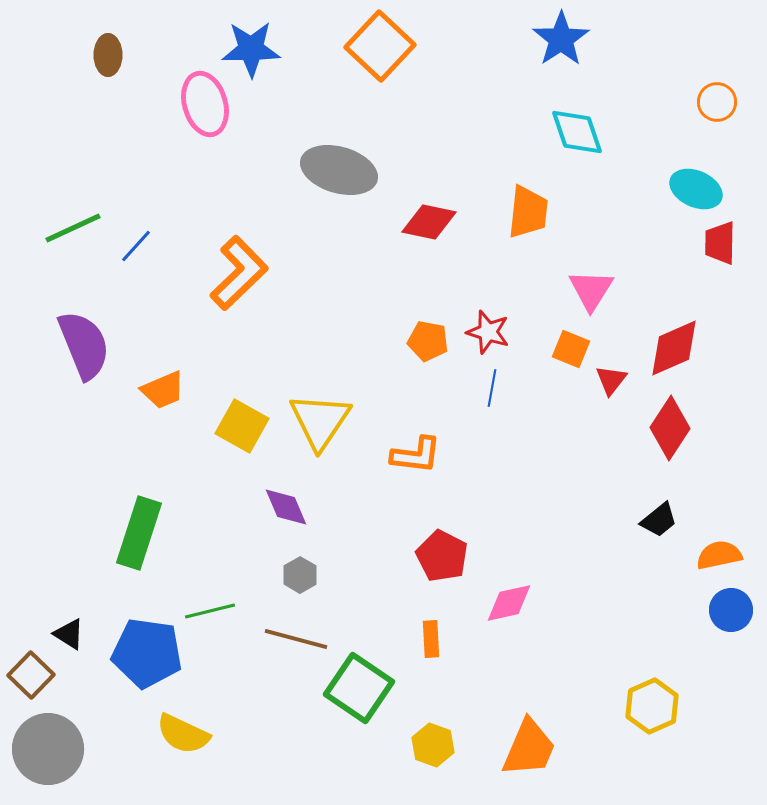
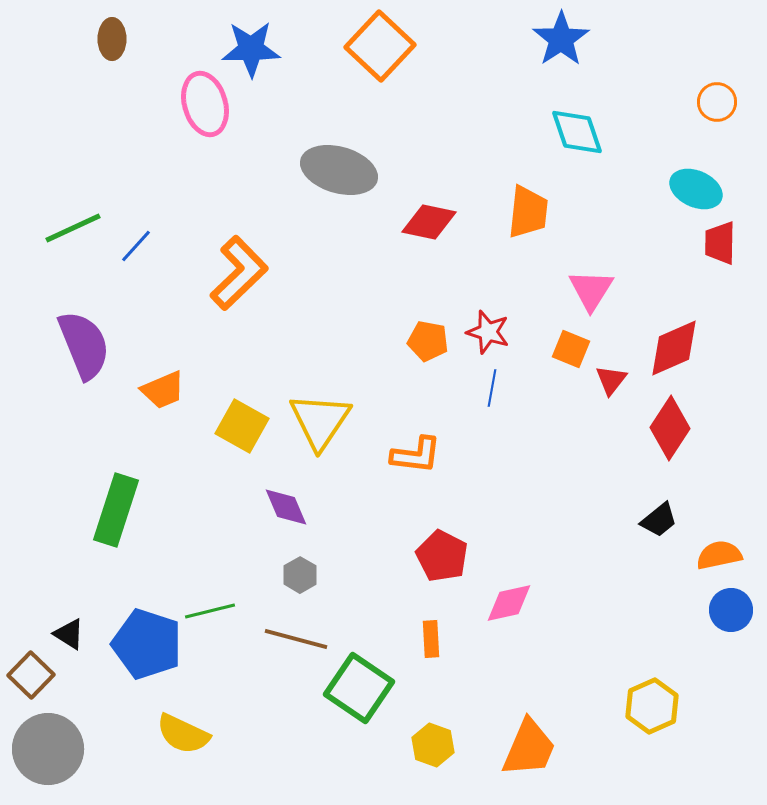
brown ellipse at (108, 55): moved 4 px right, 16 px up
green rectangle at (139, 533): moved 23 px left, 23 px up
blue pentagon at (147, 653): moved 9 px up; rotated 10 degrees clockwise
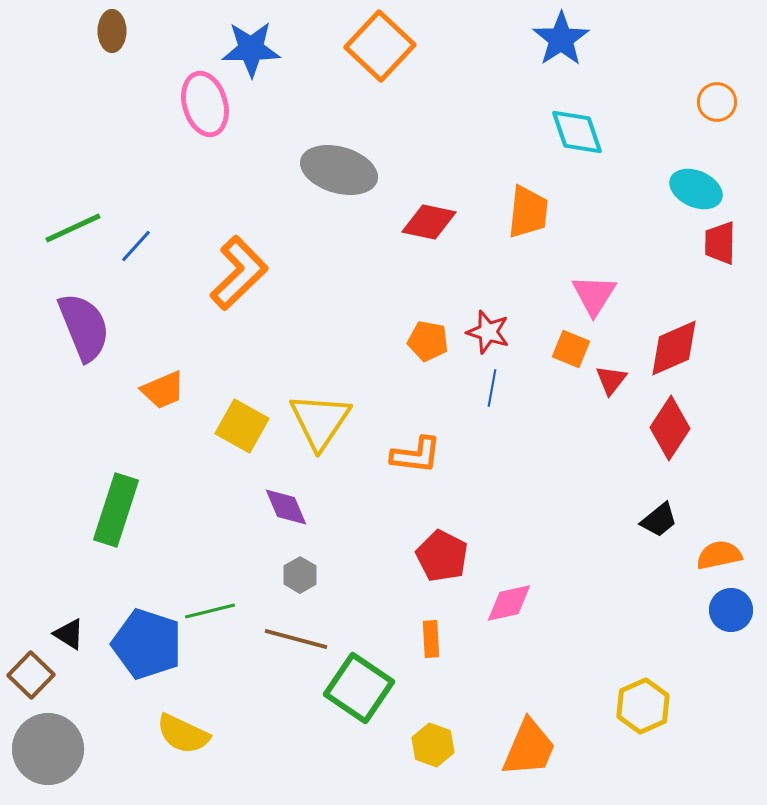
brown ellipse at (112, 39): moved 8 px up
pink triangle at (591, 290): moved 3 px right, 5 px down
purple semicircle at (84, 345): moved 18 px up
yellow hexagon at (652, 706): moved 9 px left
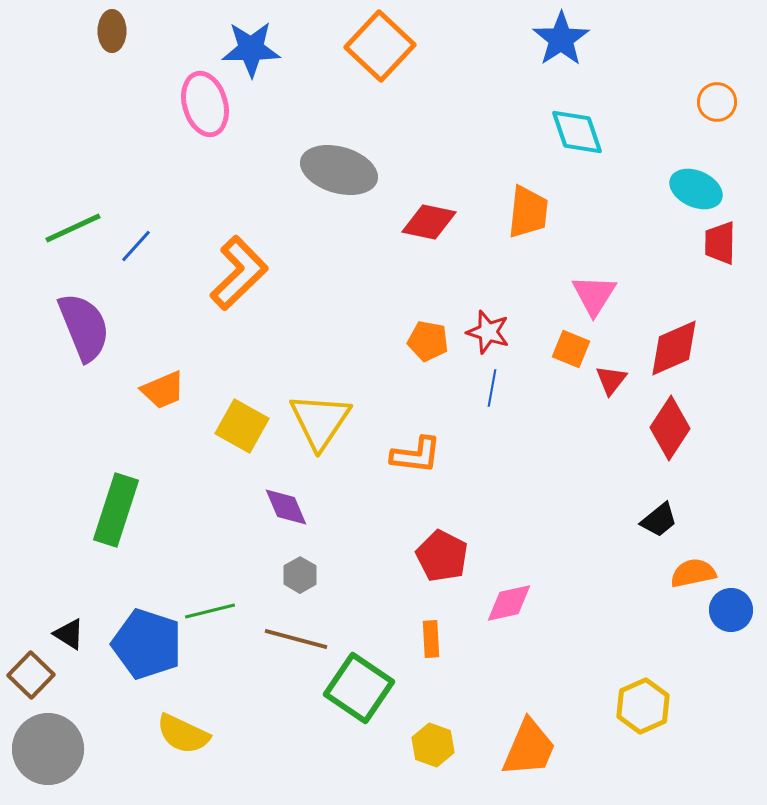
orange semicircle at (719, 555): moved 26 px left, 18 px down
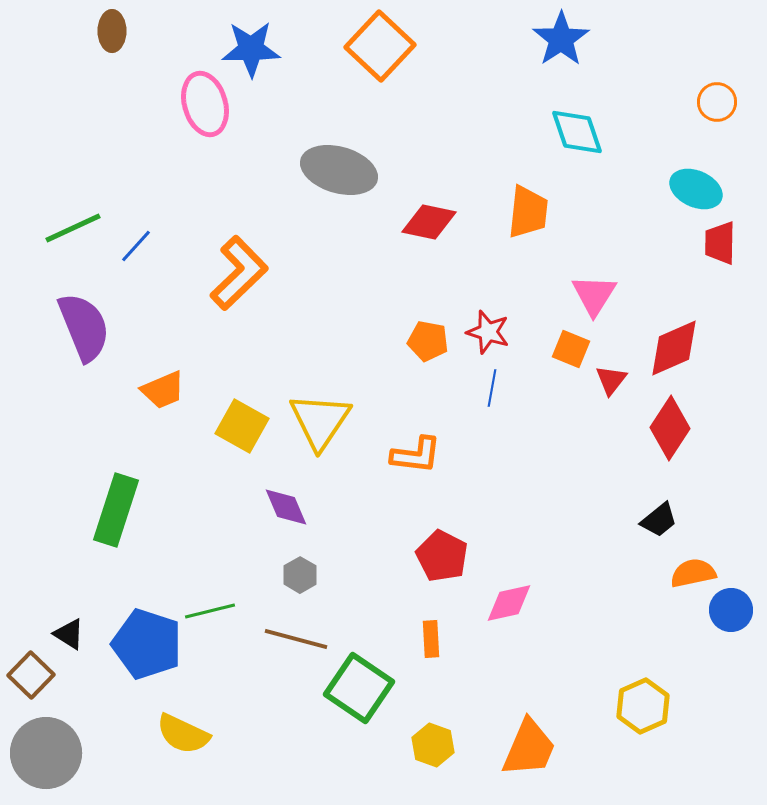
gray circle at (48, 749): moved 2 px left, 4 px down
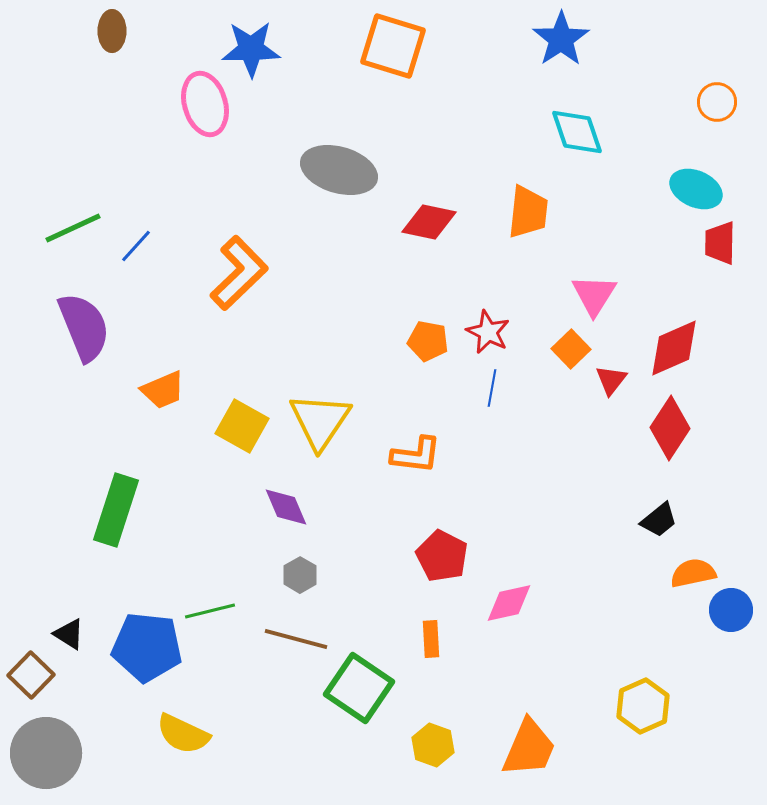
orange square at (380, 46): moved 13 px right; rotated 26 degrees counterclockwise
red star at (488, 332): rotated 9 degrees clockwise
orange square at (571, 349): rotated 24 degrees clockwise
blue pentagon at (147, 644): moved 3 px down; rotated 12 degrees counterclockwise
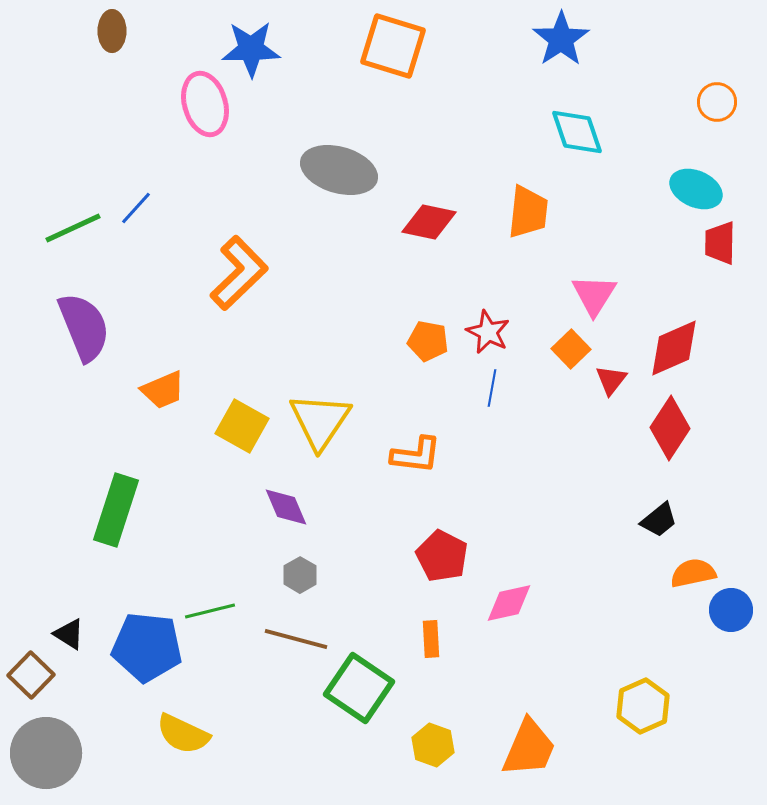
blue line at (136, 246): moved 38 px up
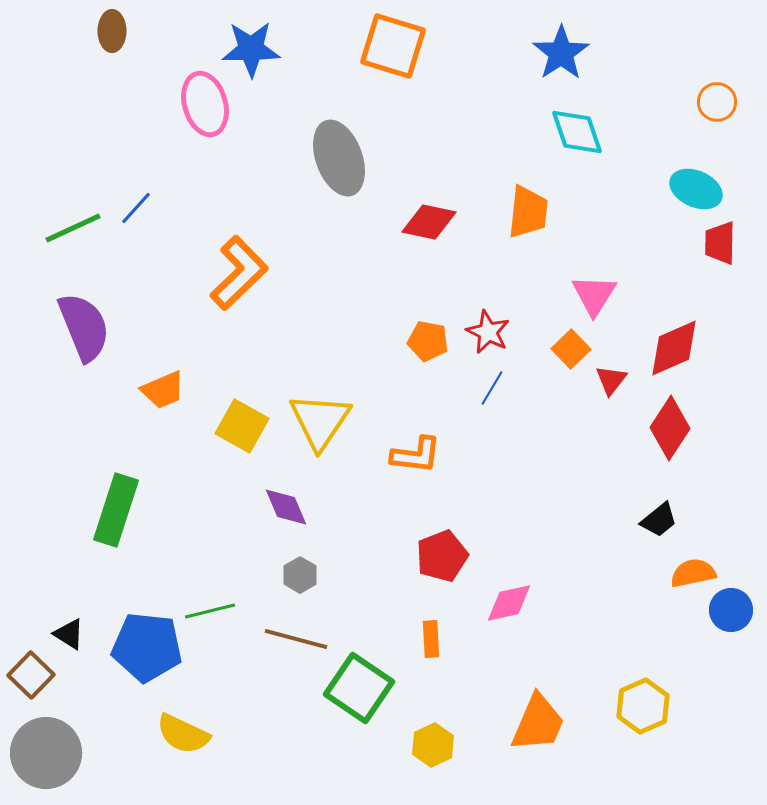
blue star at (561, 39): moved 14 px down
gray ellipse at (339, 170): moved 12 px up; rotated 54 degrees clockwise
blue line at (492, 388): rotated 21 degrees clockwise
red pentagon at (442, 556): rotated 24 degrees clockwise
yellow hexagon at (433, 745): rotated 15 degrees clockwise
orange trapezoid at (529, 748): moved 9 px right, 25 px up
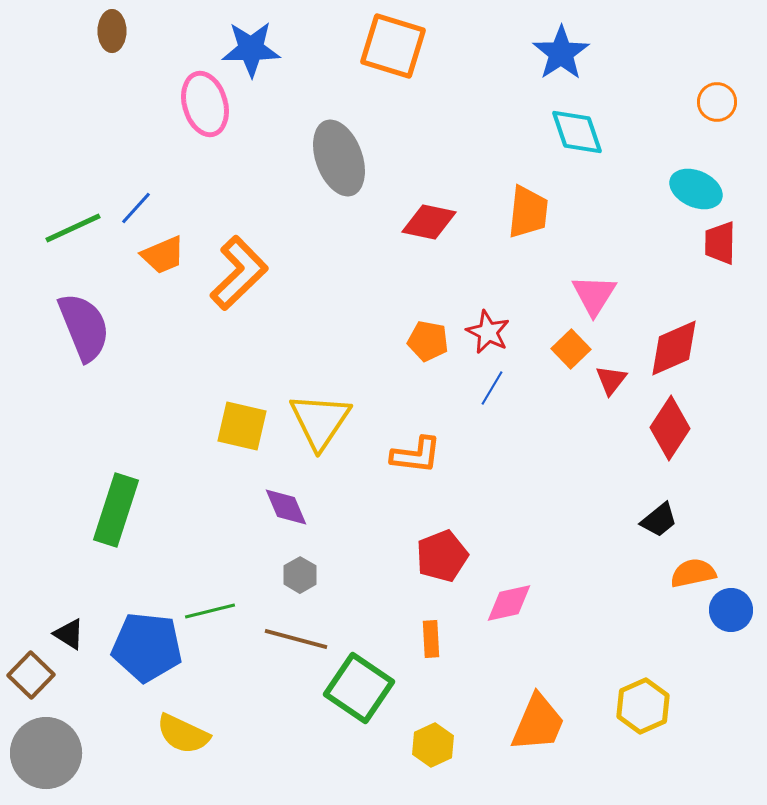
orange trapezoid at (163, 390): moved 135 px up
yellow square at (242, 426): rotated 16 degrees counterclockwise
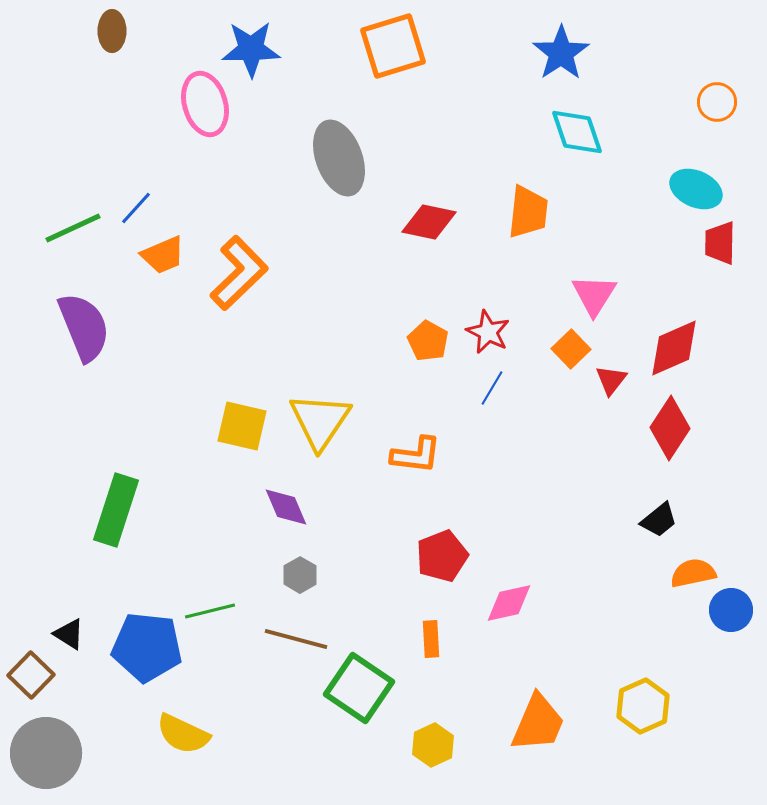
orange square at (393, 46): rotated 34 degrees counterclockwise
orange pentagon at (428, 341): rotated 18 degrees clockwise
